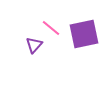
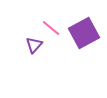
purple square: moved 1 px up; rotated 16 degrees counterclockwise
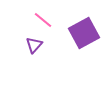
pink line: moved 8 px left, 8 px up
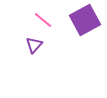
purple square: moved 1 px right, 13 px up
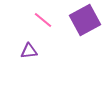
purple triangle: moved 5 px left, 6 px down; rotated 42 degrees clockwise
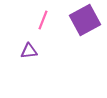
pink line: rotated 72 degrees clockwise
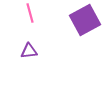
pink line: moved 13 px left, 7 px up; rotated 36 degrees counterclockwise
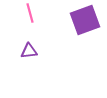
purple square: rotated 8 degrees clockwise
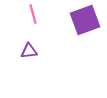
pink line: moved 3 px right, 1 px down
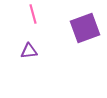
purple square: moved 8 px down
